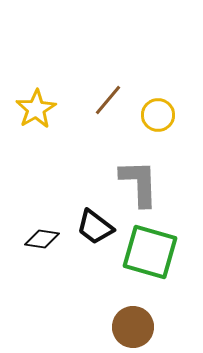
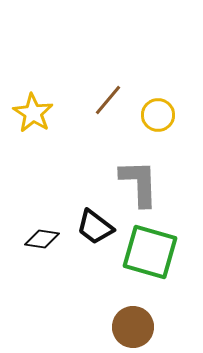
yellow star: moved 3 px left, 4 px down; rotated 9 degrees counterclockwise
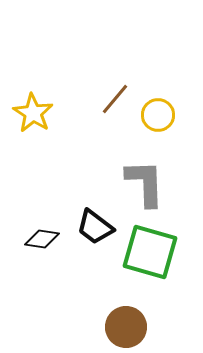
brown line: moved 7 px right, 1 px up
gray L-shape: moved 6 px right
brown circle: moved 7 px left
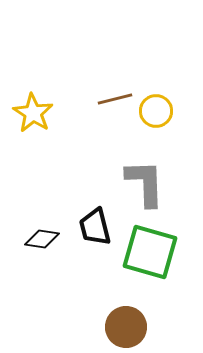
brown line: rotated 36 degrees clockwise
yellow circle: moved 2 px left, 4 px up
black trapezoid: rotated 39 degrees clockwise
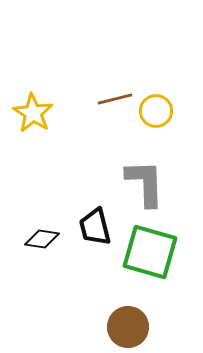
brown circle: moved 2 px right
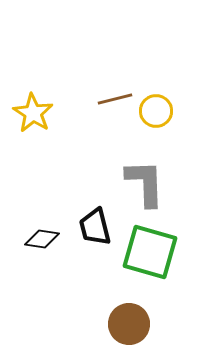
brown circle: moved 1 px right, 3 px up
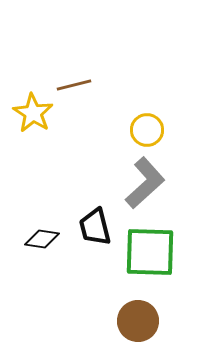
brown line: moved 41 px left, 14 px up
yellow circle: moved 9 px left, 19 px down
gray L-shape: rotated 50 degrees clockwise
green square: rotated 14 degrees counterclockwise
brown circle: moved 9 px right, 3 px up
